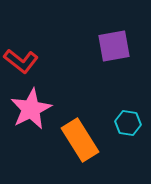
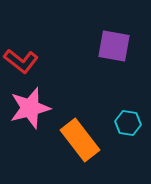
purple square: rotated 20 degrees clockwise
pink star: moved 1 px left, 1 px up; rotated 12 degrees clockwise
orange rectangle: rotated 6 degrees counterclockwise
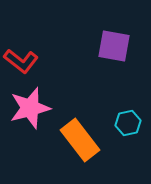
cyan hexagon: rotated 20 degrees counterclockwise
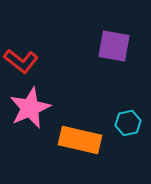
pink star: rotated 9 degrees counterclockwise
orange rectangle: rotated 39 degrees counterclockwise
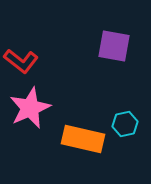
cyan hexagon: moved 3 px left, 1 px down
orange rectangle: moved 3 px right, 1 px up
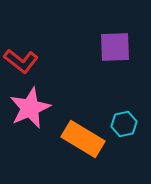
purple square: moved 1 px right, 1 px down; rotated 12 degrees counterclockwise
cyan hexagon: moved 1 px left
orange rectangle: rotated 18 degrees clockwise
